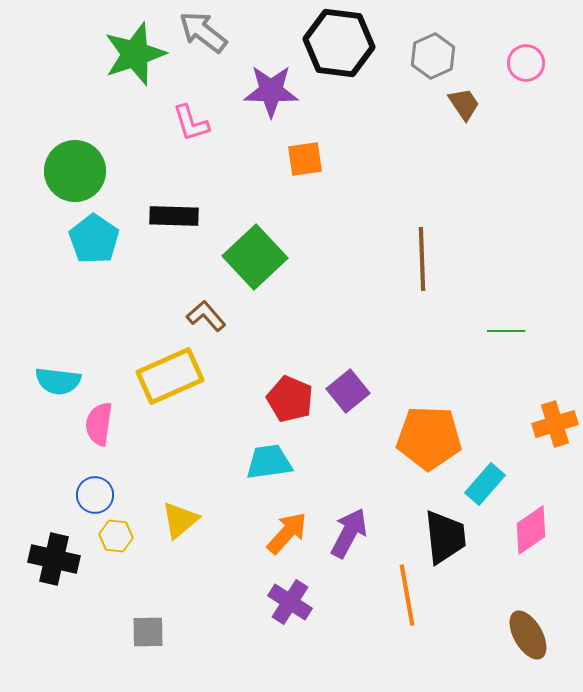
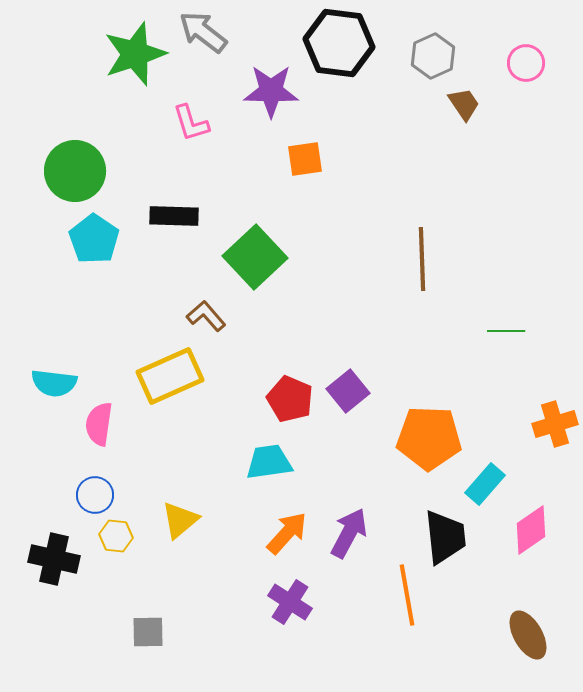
cyan semicircle: moved 4 px left, 2 px down
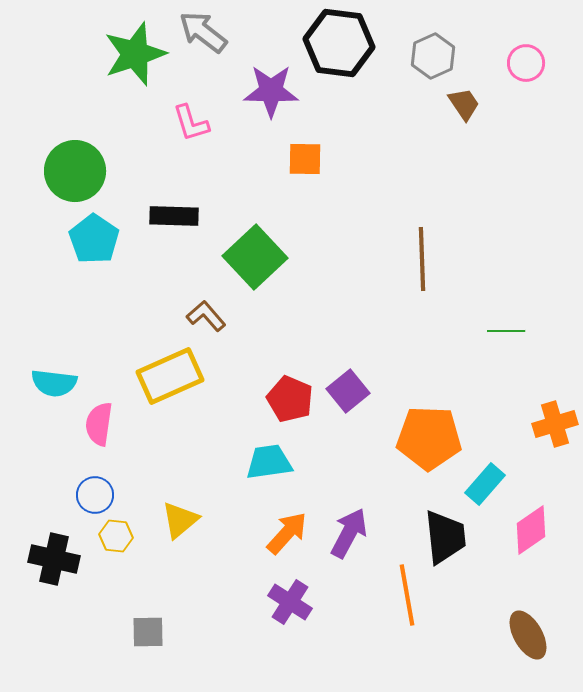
orange square: rotated 9 degrees clockwise
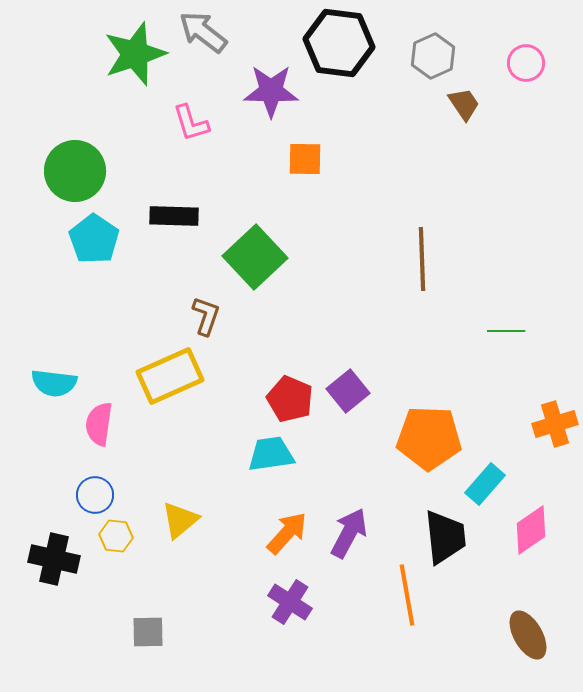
brown L-shape: rotated 60 degrees clockwise
cyan trapezoid: moved 2 px right, 8 px up
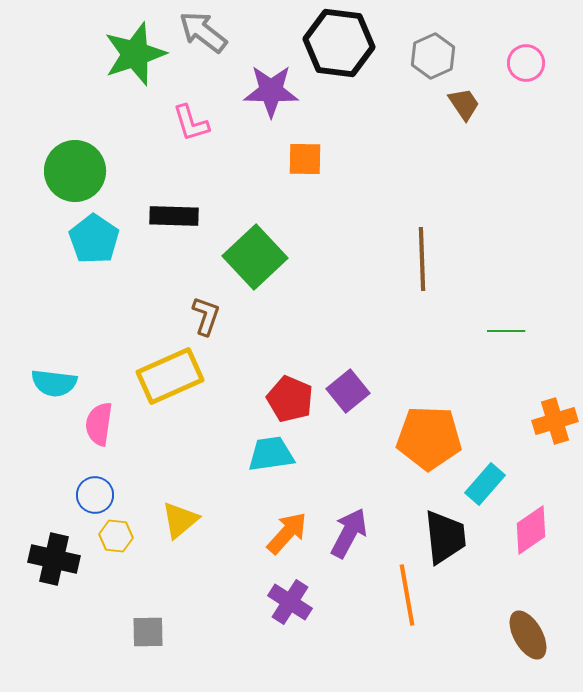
orange cross: moved 3 px up
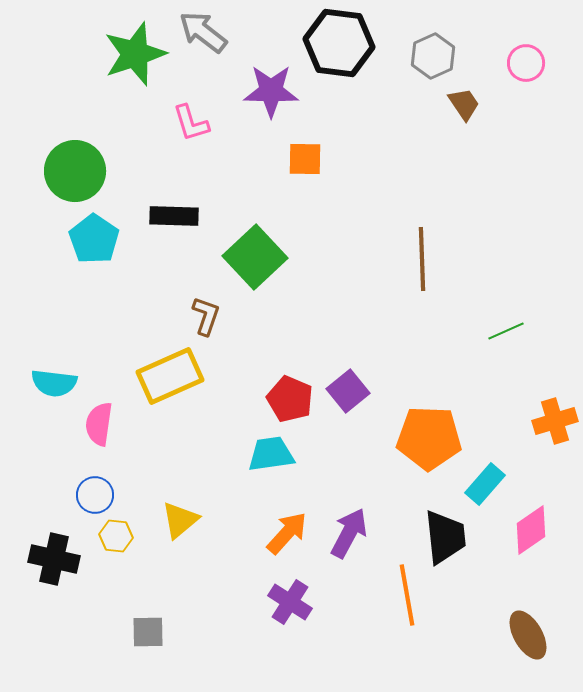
green line: rotated 24 degrees counterclockwise
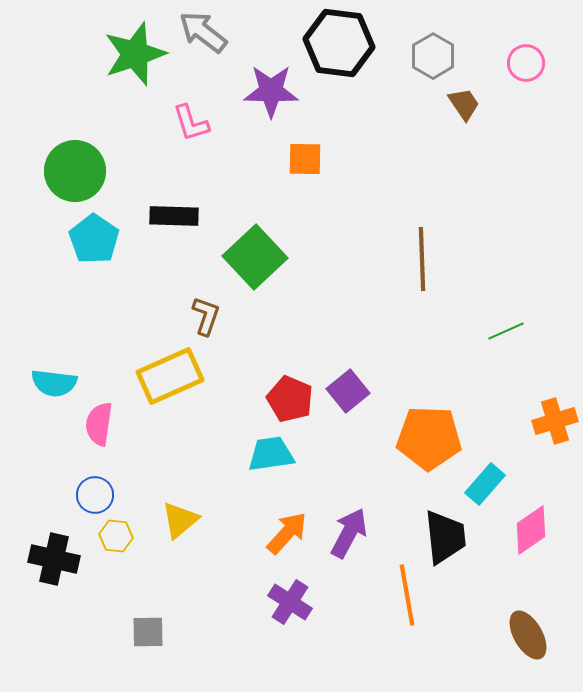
gray hexagon: rotated 6 degrees counterclockwise
